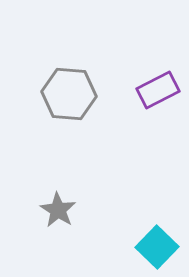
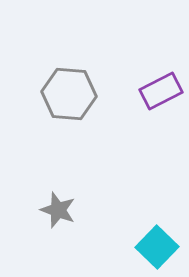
purple rectangle: moved 3 px right, 1 px down
gray star: rotated 12 degrees counterclockwise
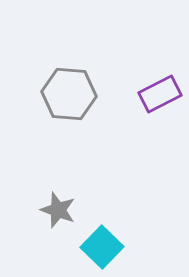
purple rectangle: moved 1 px left, 3 px down
cyan square: moved 55 px left
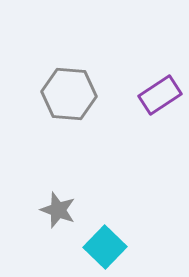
purple rectangle: moved 1 px down; rotated 6 degrees counterclockwise
cyan square: moved 3 px right
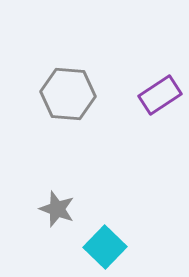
gray hexagon: moved 1 px left
gray star: moved 1 px left, 1 px up
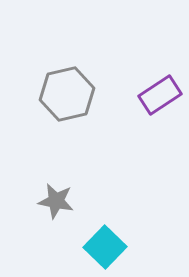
gray hexagon: moved 1 px left; rotated 18 degrees counterclockwise
gray star: moved 1 px left, 8 px up; rotated 9 degrees counterclockwise
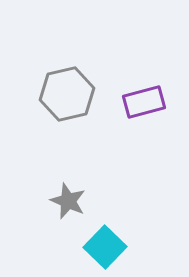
purple rectangle: moved 16 px left, 7 px down; rotated 18 degrees clockwise
gray star: moved 12 px right; rotated 12 degrees clockwise
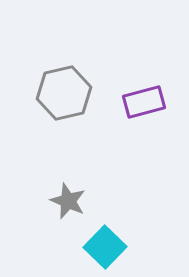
gray hexagon: moved 3 px left, 1 px up
